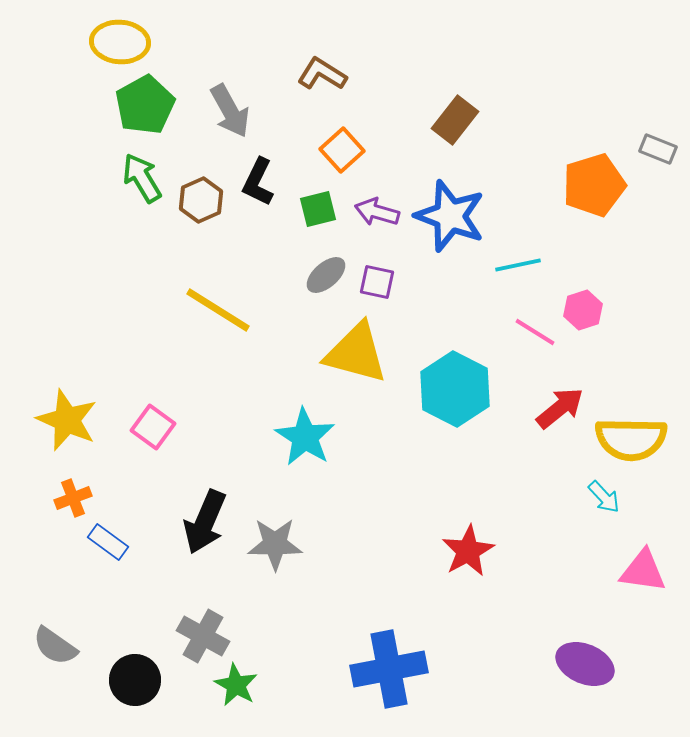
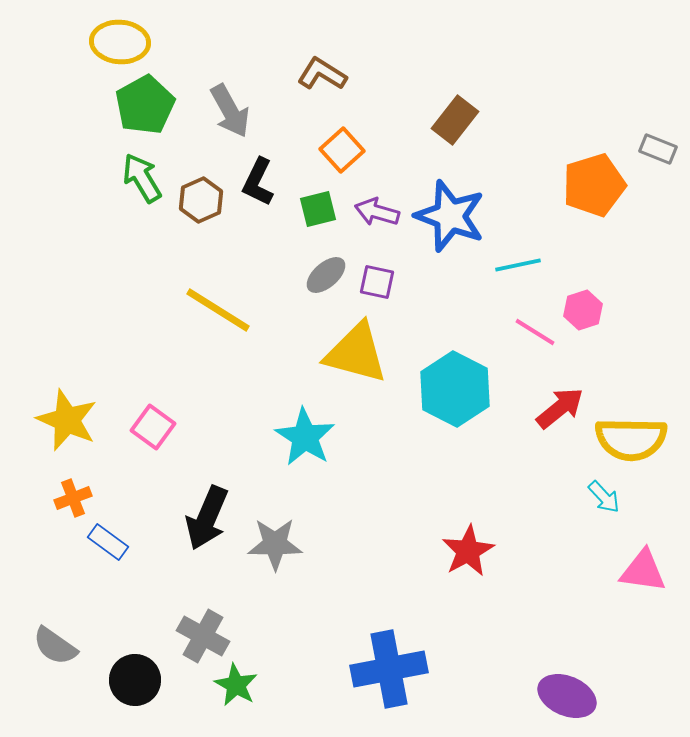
black arrow: moved 2 px right, 4 px up
purple ellipse: moved 18 px left, 32 px down
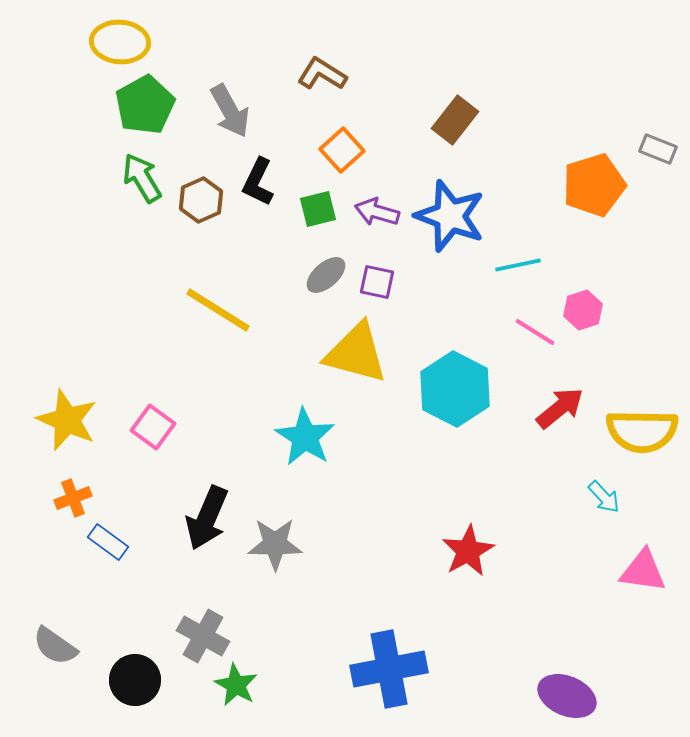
yellow semicircle: moved 11 px right, 8 px up
